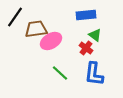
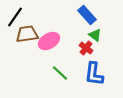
blue rectangle: moved 1 px right; rotated 54 degrees clockwise
brown trapezoid: moved 9 px left, 5 px down
pink ellipse: moved 2 px left
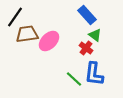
pink ellipse: rotated 15 degrees counterclockwise
green line: moved 14 px right, 6 px down
